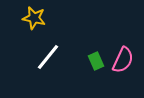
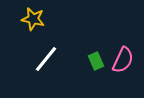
yellow star: moved 1 px left, 1 px down
white line: moved 2 px left, 2 px down
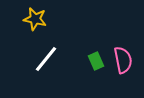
yellow star: moved 2 px right
pink semicircle: rotated 36 degrees counterclockwise
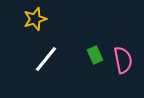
yellow star: rotated 30 degrees counterclockwise
green rectangle: moved 1 px left, 6 px up
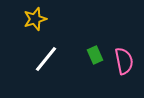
pink semicircle: moved 1 px right, 1 px down
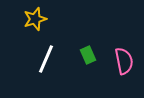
green rectangle: moved 7 px left
white line: rotated 16 degrees counterclockwise
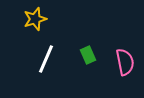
pink semicircle: moved 1 px right, 1 px down
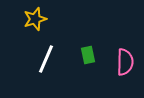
green rectangle: rotated 12 degrees clockwise
pink semicircle: rotated 12 degrees clockwise
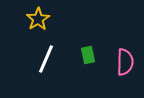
yellow star: moved 3 px right; rotated 15 degrees counterclockwise
